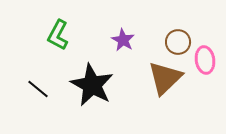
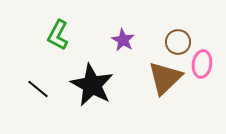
pink ellipse: moved 3 px left, 4 px down; rotated 16 degrees clockwise
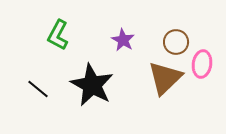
brown circle: moved 2 px left
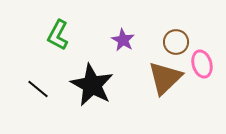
pink ellipse: rotated 24 degrees counterclockwise
